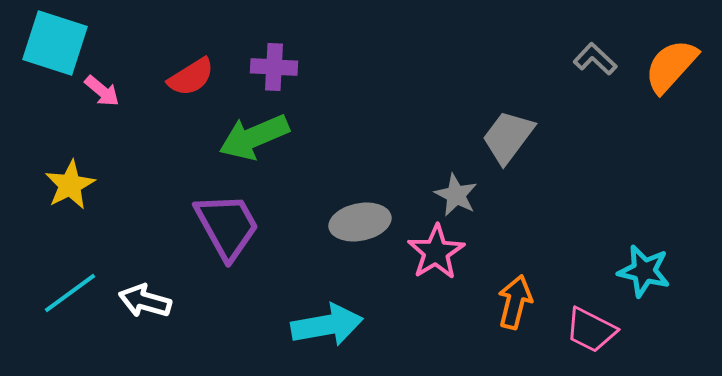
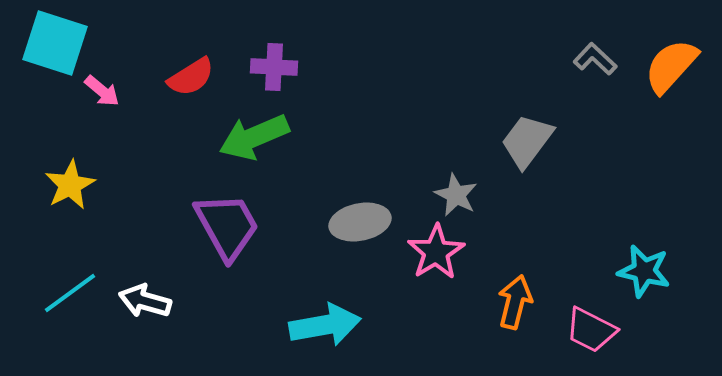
gray trapezoid: moved 19 px right, 4 px down
cyan arrow: moved 2 px left
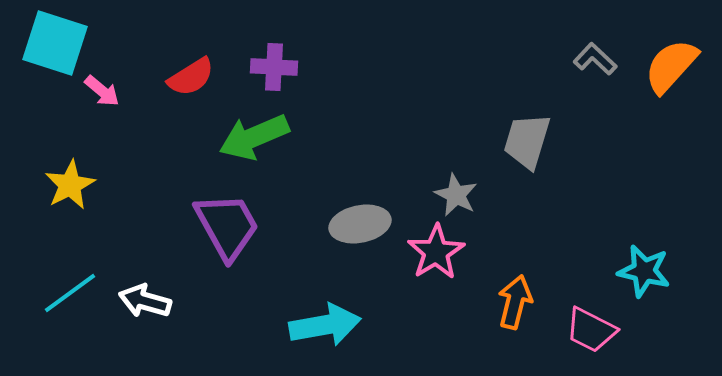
gray trapezoid: rotated 20 degrees counterclockwise
gray ellipse: moved 2 px down
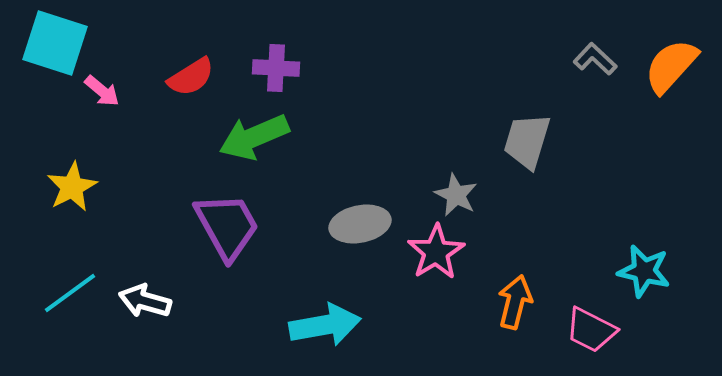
purple cross: moved 2 px right, 1 px down
yellow star: moved 2 px right, 2 px down
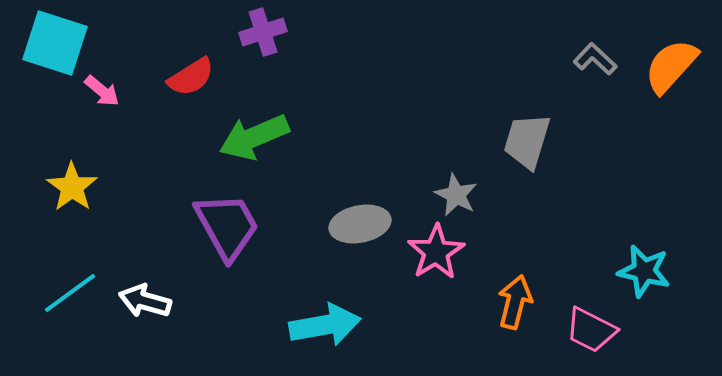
purple cross: moved 13 px left, 36 px up; rotated 21 degrees counterclockwise
yellow star: rotated 9 degrees counterclockwise
